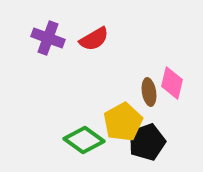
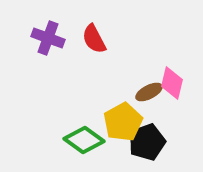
red semicircle: rotated 92 degrees clockwise
brown ellipse: rotated 72 degrees clockwise
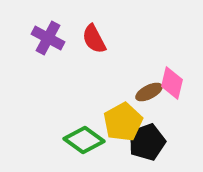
purple cross: rotated 8 degrees clockwise
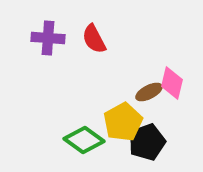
purple cross: rotated 24 degrees counterclockwise
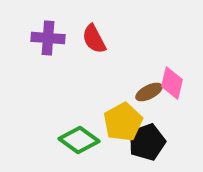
green diamond: moved 5 px left
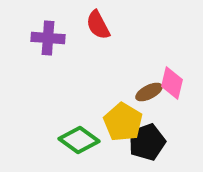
red semicircle: moved 4 px right, 14 px up
yellow pentagon: rotated 12 degrees counterclockwise
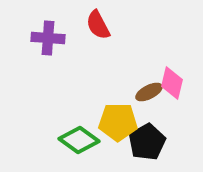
yellow pentagon: moved 5 px left; rotated 30 degrees counterclockwise
black pentagon: rotated 9 degrees counterclockwise
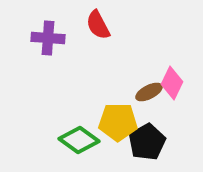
pink diamond: rotated 12 degrees clockwise
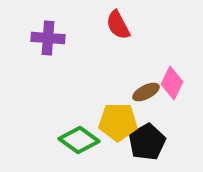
red semicircle: moved 20 px right
brown ellipse: moved 3 px left
